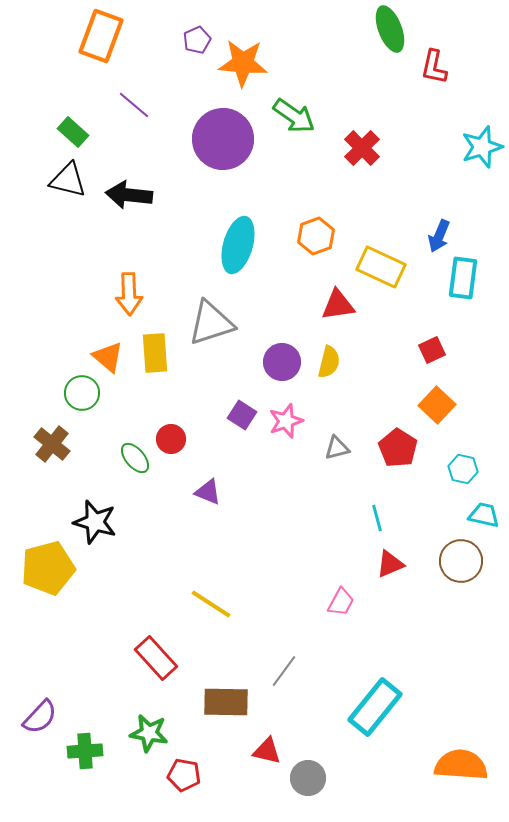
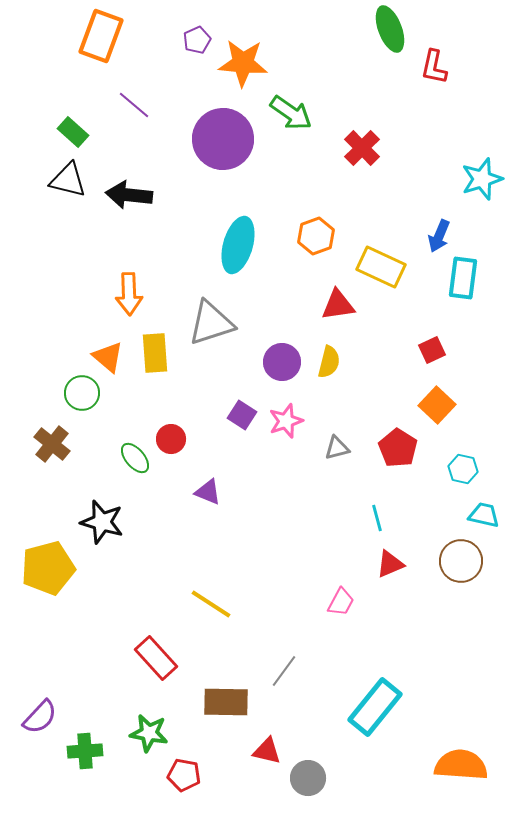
green arrow at (294, 116): moved 3 px left, 3 px up
cyan star at (482, 147): moved 32 px down
black star at (95, 522): moved 7 px right
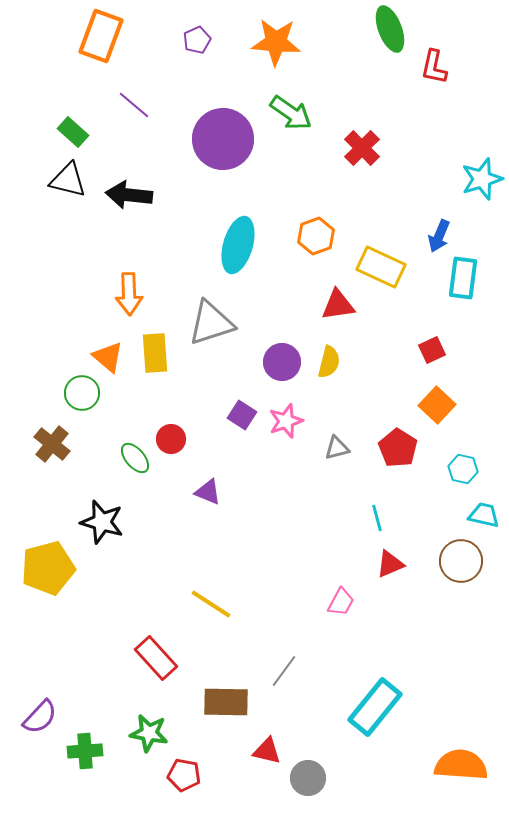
orange star at (243, 63): moved 33 px right, 21 px up
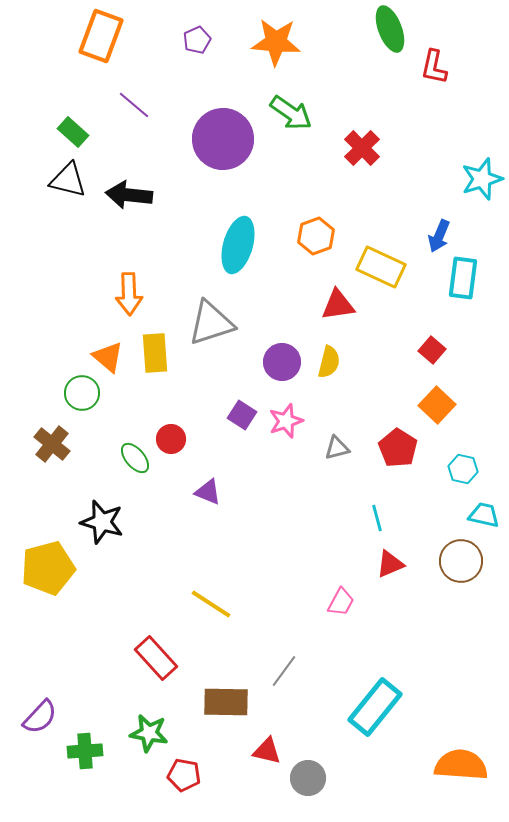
red square at (432, 350): rotated 24 degrees counterclockwise
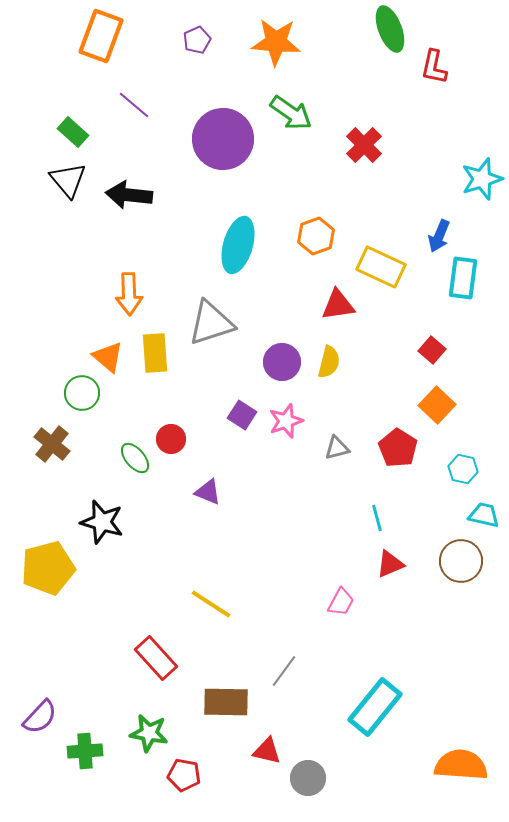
red cross at (362, 148): moved 2 px right, 3 px up
black triangle at (68, 180): rotated 36 degrees clockwise
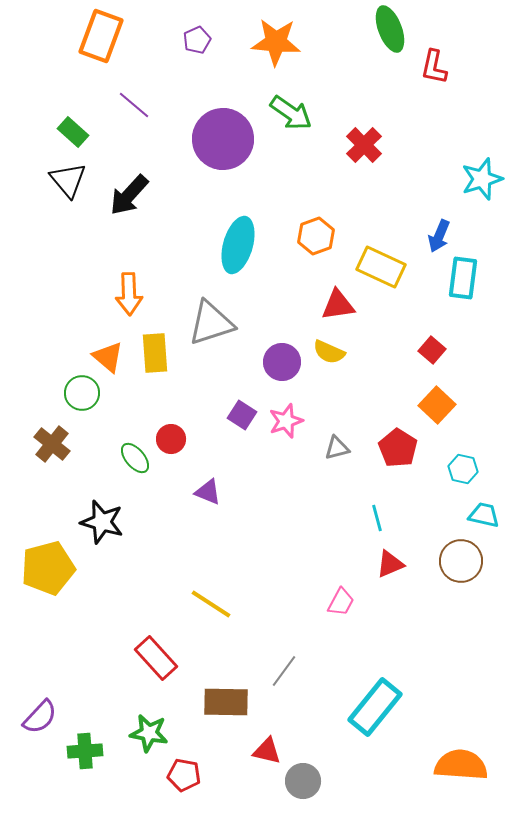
black arrow at (129, 195): rotated 54 degrees counterclockwise
yellow semicircle at (329, 362): moved 10 px up; rotated 100 degrees clockwise
gray circle at (308, 778): moved 5 px left, 3 px down
